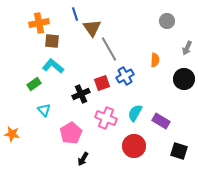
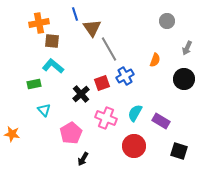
orange semicircle: rotated 16 degrees clockwise
green rectangle: rotated 24 degrees clockwise
black cross: rotated 18 degrees counterclockwise
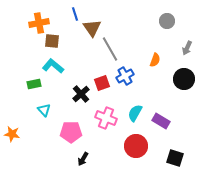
gray line: moved 1 px right
pink pentagon: moved 1 px up; rotated 30 degrees clockwise
red circle: moved 2 px right
black square: moved 4 px left, 7 px down
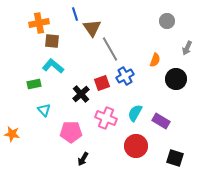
black circle: moved 8 px left
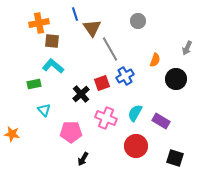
gray circle: moved 29 px left
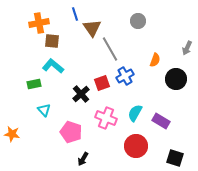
pink pentagon: rotated 20 degrees clockwise
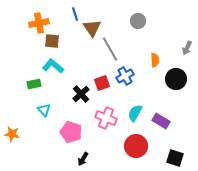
orange semicircle: rotated 24 degrees counterclockwise
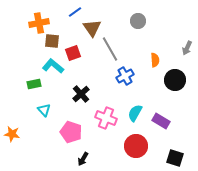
blue line: moved 2 px up; rotated 72 degrees clockwise
black circle: moved 1 px left, 1 px down
red square: moved 29 px left, 30 px up
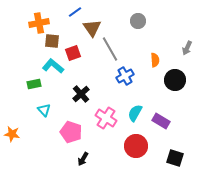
pink cross: rotated 10 degrees clockwise
